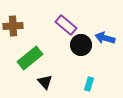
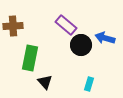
green rectangle: rotated 40 degrees counterclockwise
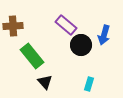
blue arrow: moved 1 px left, 3 px up; rotated 90 degrees counterclockwise
green rectangle: moved 2 px right, 2 px up; rotated 50 degrees counterclockwise
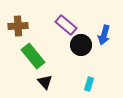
brown cross: moved 5 px right
green rectangle: moved 1 px right
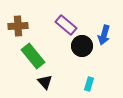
black circle: moved 1 px right, 1 px down
